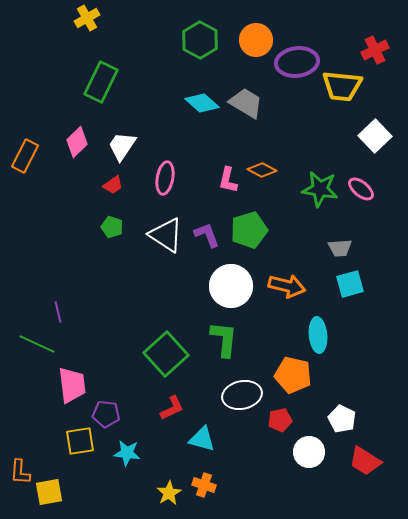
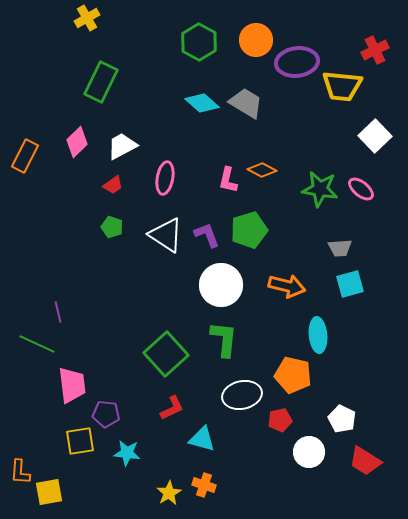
green hexagon at (200, 40): moved 1 px left, 2 px down
white trapezoid at (122, 146): rotated 28 degrees clockwise
white circle at (231, 286): moved 10 px left, 1 px up
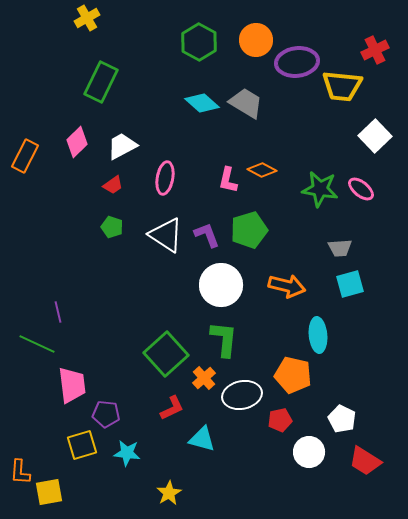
yellow square at (80, 441): moved 2 px right, 4 px down; rotated 8 degrees counterclockwise
orange cross at (204, 485): moved 107 px up; rotated 30 degrees clockwise
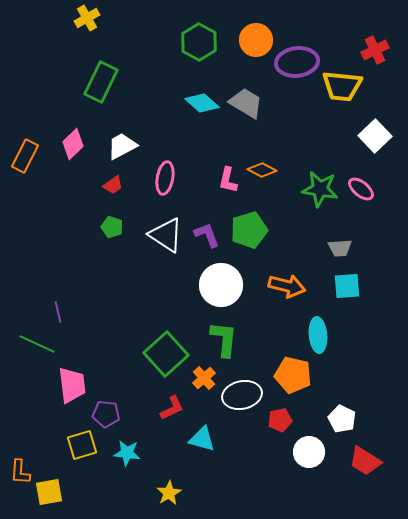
pink diamond at (77, 142): moved 4 px left, 2 px down
cyan square at (350, 284): moved 3 px left, 2 px down; rotated 12 degrees clockwise
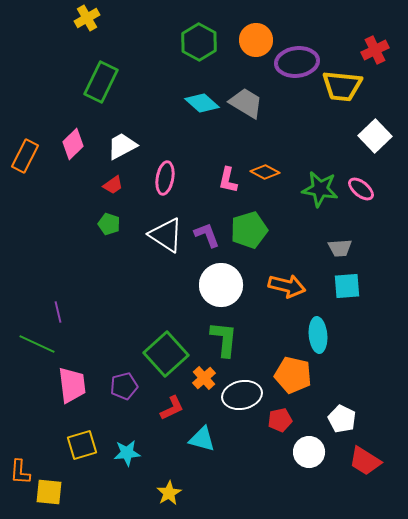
orange diamond at (262, 170): moved 3 px right, 2 px down
green pentagon at (112, 227): moved 3 px left, 3 px up
purple pentagon at (106, 414): moved 18 px right, 28 px up; rotated 20 degrees counterclockwise
cyan star at (127, 453): rotated 12 degrees counterclockwise
yellow square at (49, 492): rotated 16 degrees clockwise
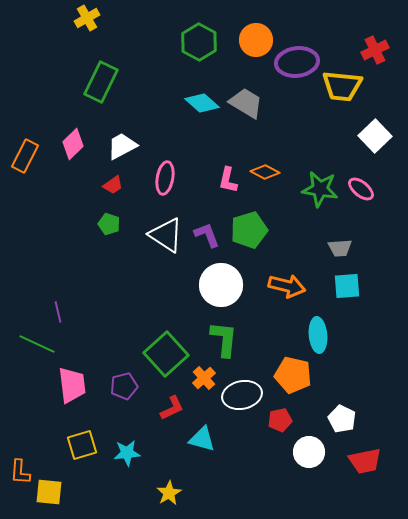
red trapezoid at (365, 461): rotated 44 degrees counterclockwise
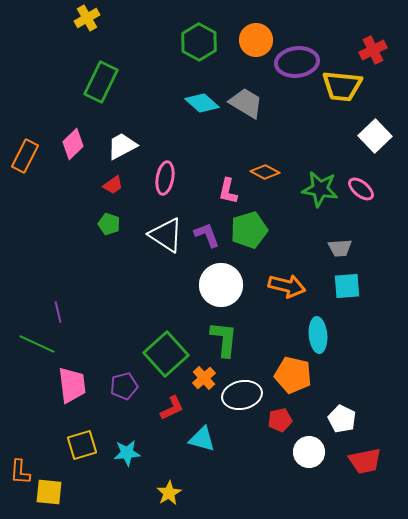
red cross at (375, 50): moved 2 px left
pink L-shape at (228, 180): moved 11 px down
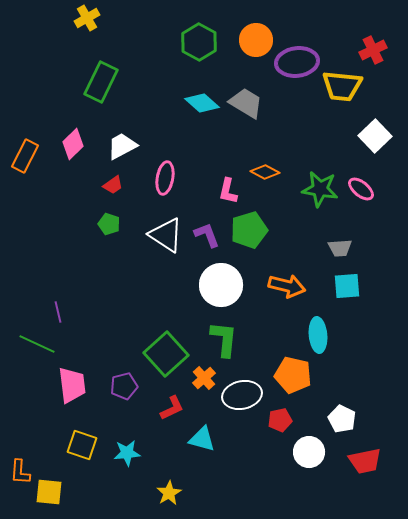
yellow square at (82, 445): rotated 36 degrees clockwise
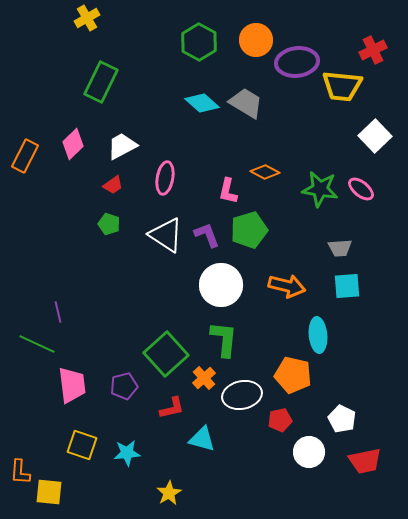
red L-shape at (172, 408): rotated 12 degrees clockwise
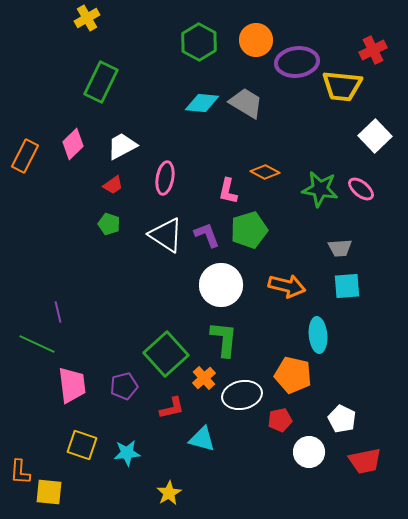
cyan diamond at (202, 103): rotated 36 degrees counterclockwise
